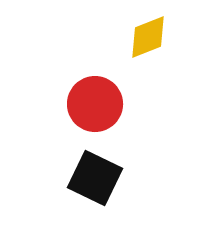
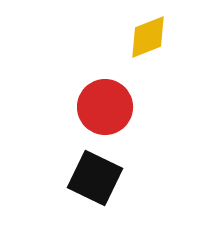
red circle: moved 10 px right, 3 px down
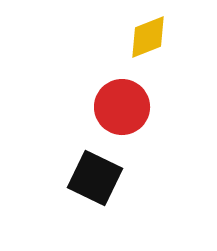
red circle: moved 17 px right
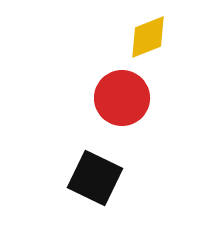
red circle: moved 9 px up
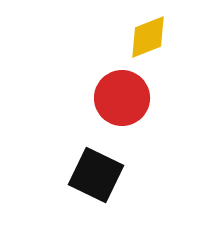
black square: moved 1 px right, 3 px up
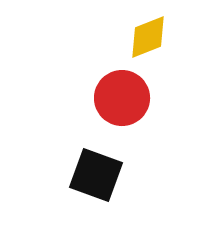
black square: rotated 6 degrees counterclockwise
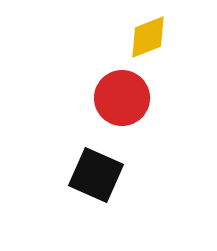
black square: rotated 4 degrees clockwise
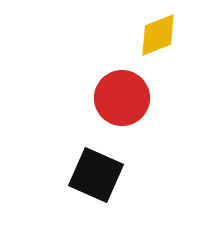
yellow diamond: moved 10 px right, 2 px up
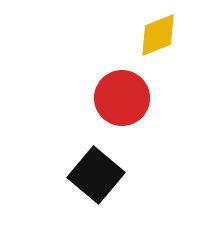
black square: rotated 16 degrees clockwise
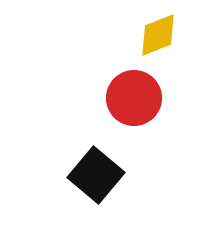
red circle: moved 12 px right
